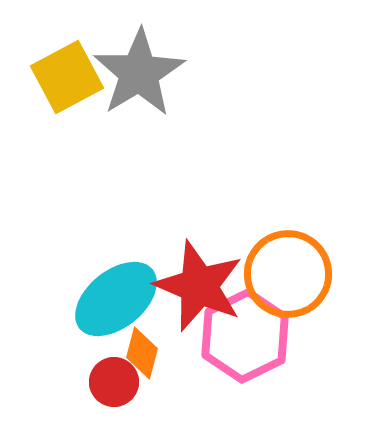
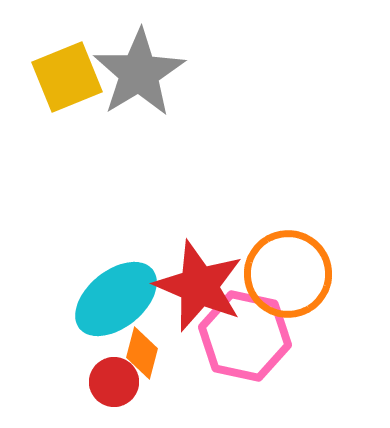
yellow square: rotated 6 degrees clockwise
pink hexagon: rotated 22 degrees counterclockwise
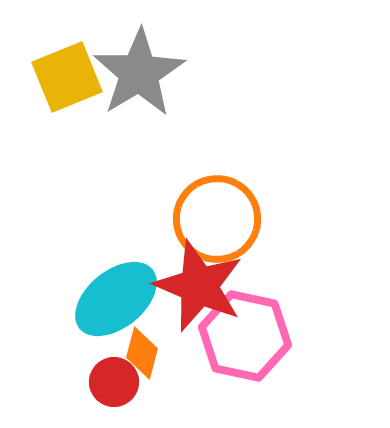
orange circle: moved 71 px left, 55 px up
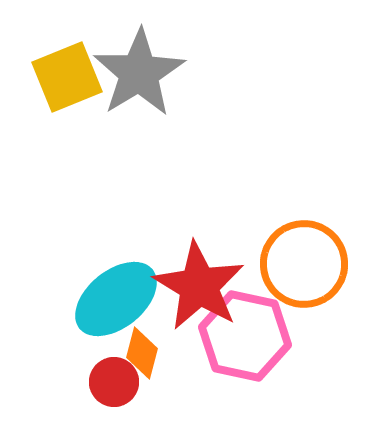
orange circle: moved 87 px right, 45 px down
red star: rotated 8 degrees clockwise
